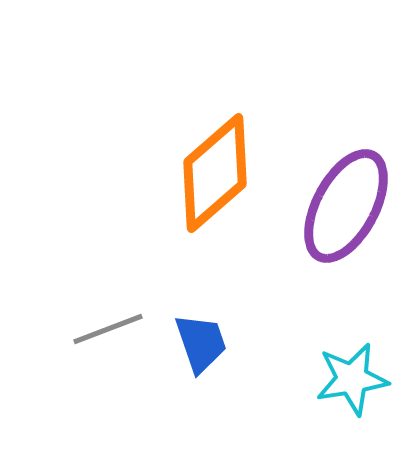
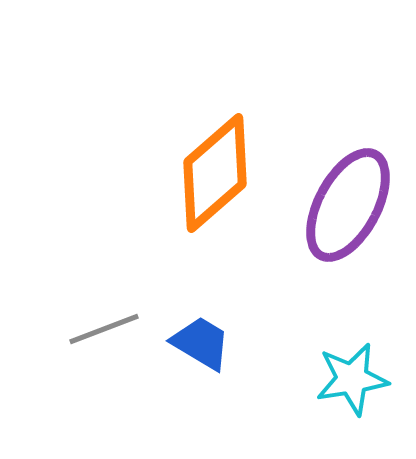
purple ellipse: moved 2 px right, 1 px up
gray line: moved 4 px left
blue trapezoid: rotated 40 degrees counterclockwise
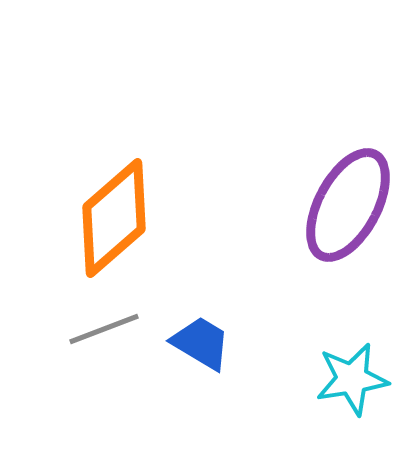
orange diamond: moved 101 px left, 45 px down
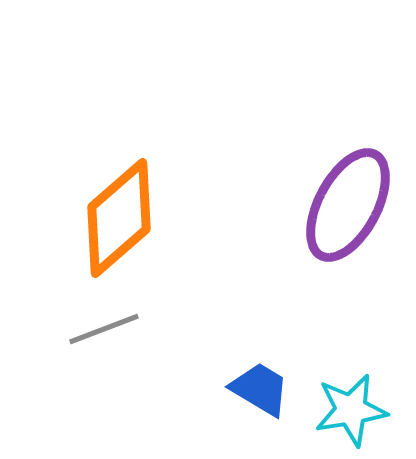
orange diamond: moved 5 px right
blue trapezoid: moved 59 px right, 46 px down
cyan star: moved 1 px left, 31 px down
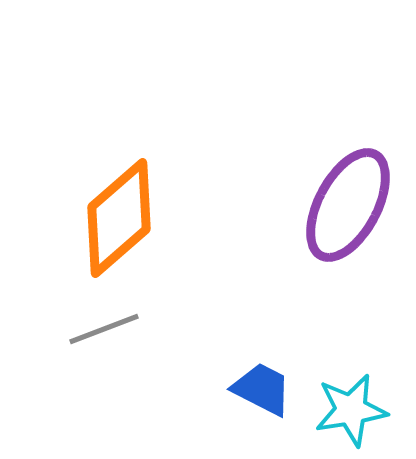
blue trapezoid: moved 2 px right; rotated 4 degrees counterclockwise
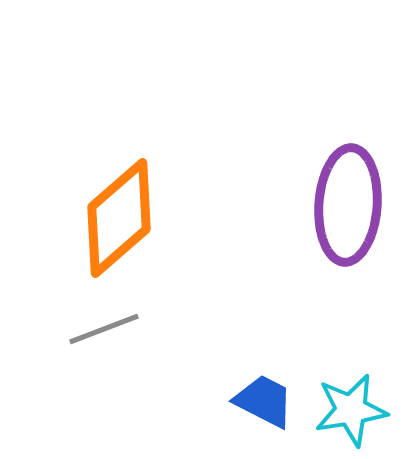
purple ellipse: rotated 24 degrees counterclockwise
blue trapezoid: moved 2 px right, 12 px down
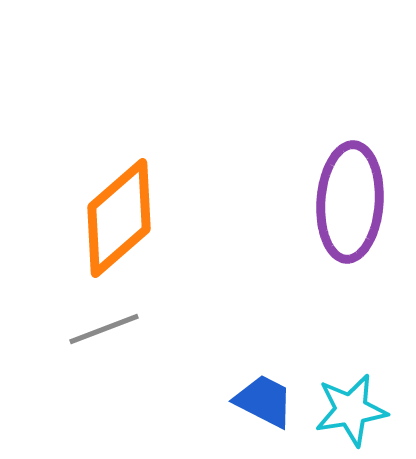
purple ellipse: moved 2 px right, 3 px up
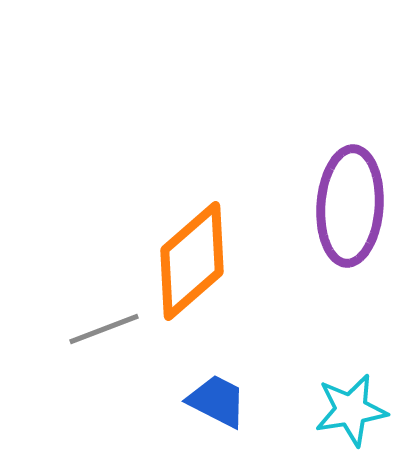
purple ellipse: moved 4 px down
orange diamond: moved 73 px right, 43 px down
blue trapezoid: moved 47 px left
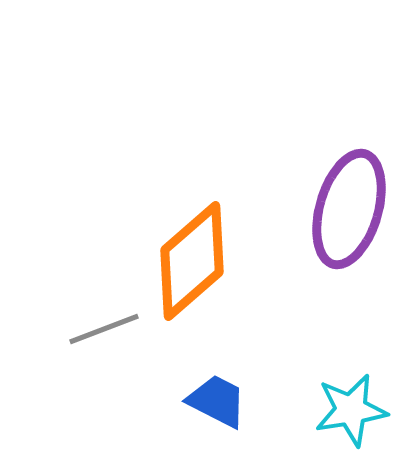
purple ellipse: moved 1 px left, 3 px down; rotated 12 degrees clockwise
